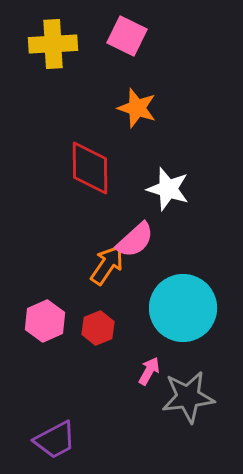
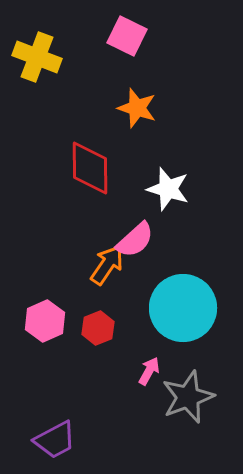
yellow cross: moved 16 px left, 13 px down; rotated 24 degrees clockwise
gray star: rotated 14 degrees counterclockwise
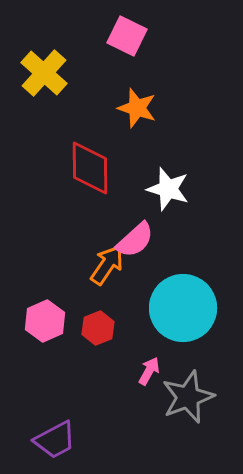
yellow cross: moved 7 px right, 16 px down; rotated 21 degrees clockwise
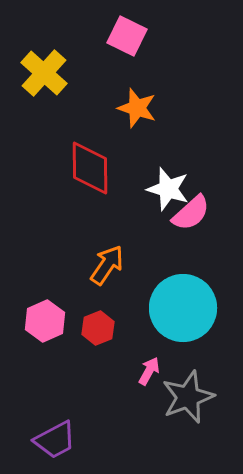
pink semicircle: moved 56 px right, 27 px up
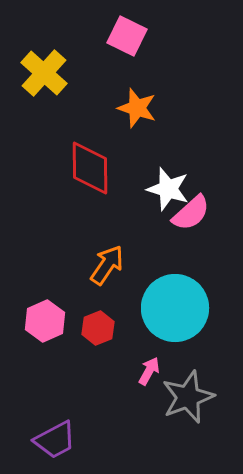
cyan circle: moved 8 px left
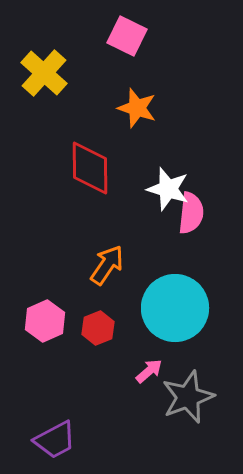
pink semicircle: rotated 42 degrees counterclockwise
pink arrow: rotated 20 degrees clockwise
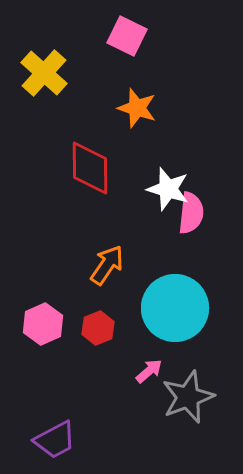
pink hexagon: moved 2 px left, 3 px down
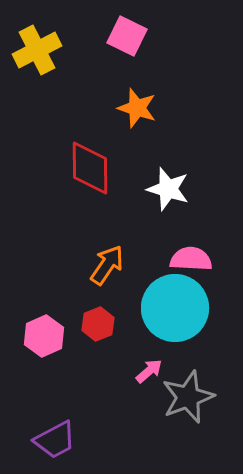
yellow cross: moved 7 px left, 23 px up; rotated 21 degrees clockwise
pink semicircle: moved 46 px down; rotated 93 degrees counterclockwise
pink hexagon: moved 1 px right, 12 px down
red hexagon: moved 4 px up
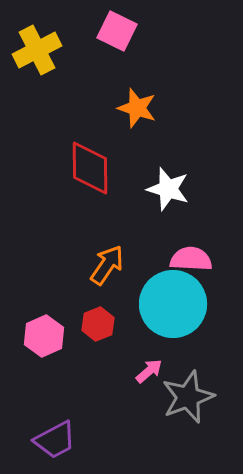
pink square: moved 10 px left, 5 px up
cyan circle: moved 2 px left, 4 px up
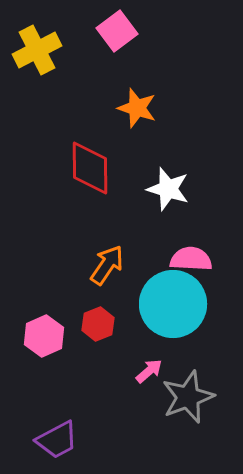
pink square: rotated 27 degrees clockwise
purple trapezoid: moved 2 px right
